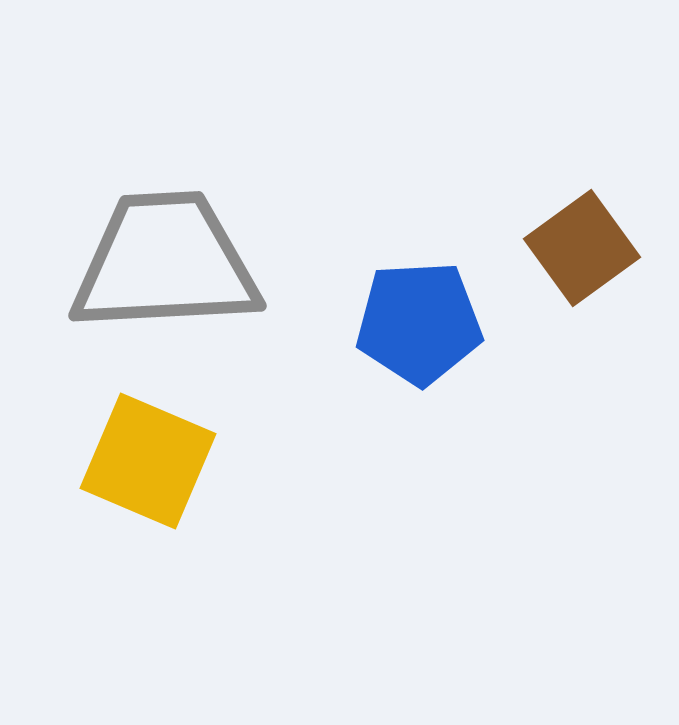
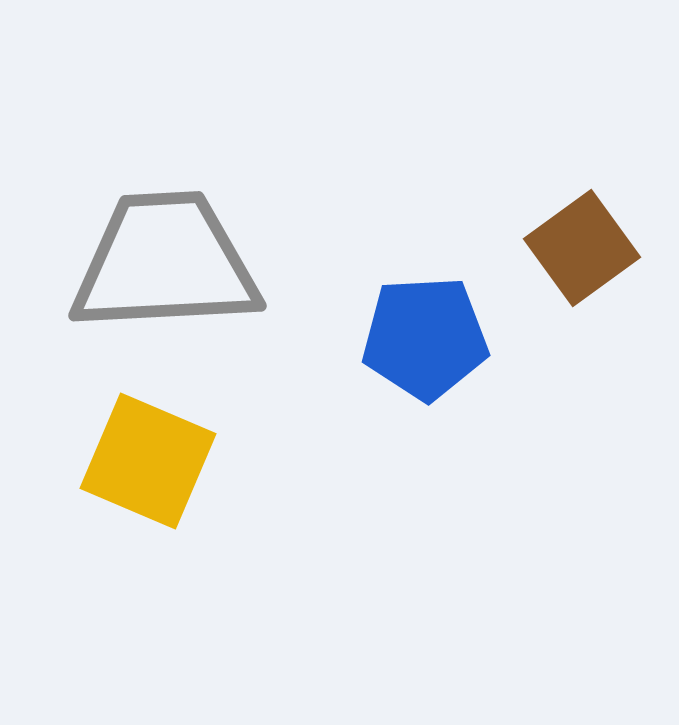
blue pentagon: moved 6 px right, 15 px down
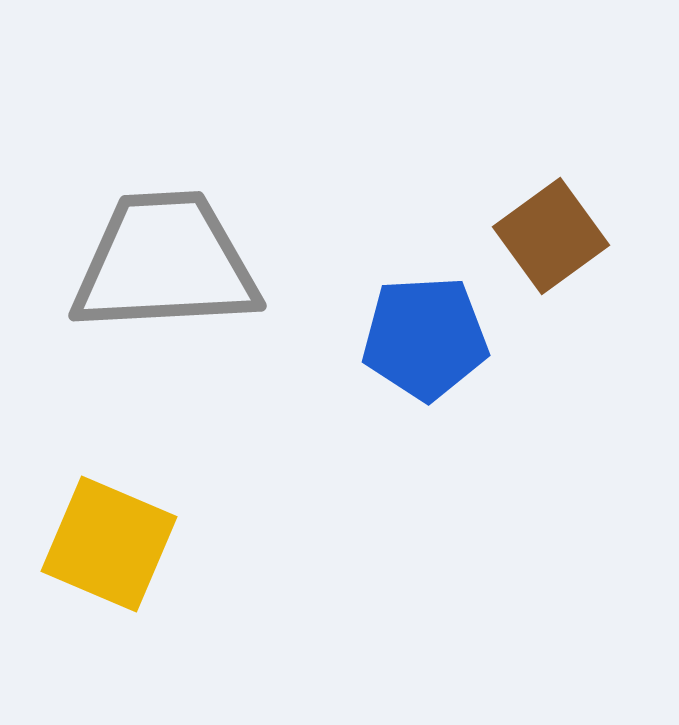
brown square: moved 31 px left, 12 px up
yellow square: moved 39 px left, 83 px down
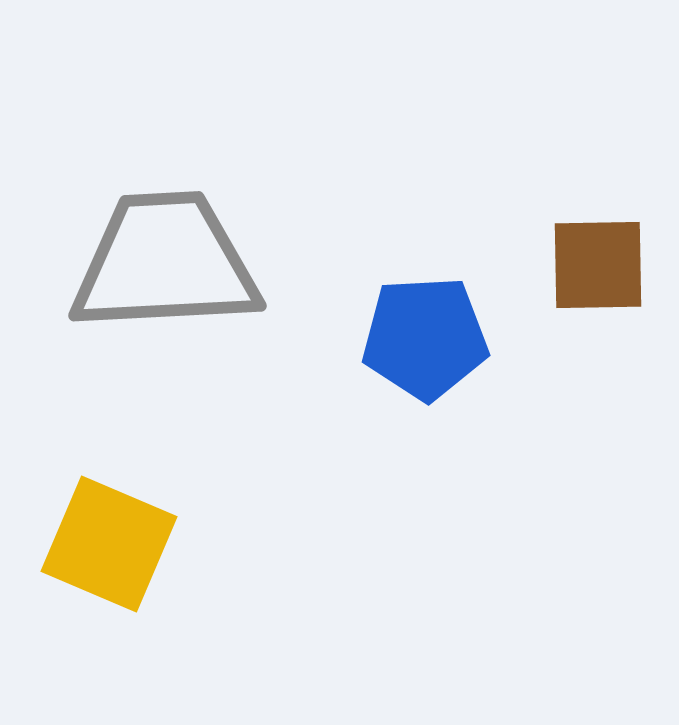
brown square: moved 47 px right, 29 px down; rotated 35 degrees clockwise
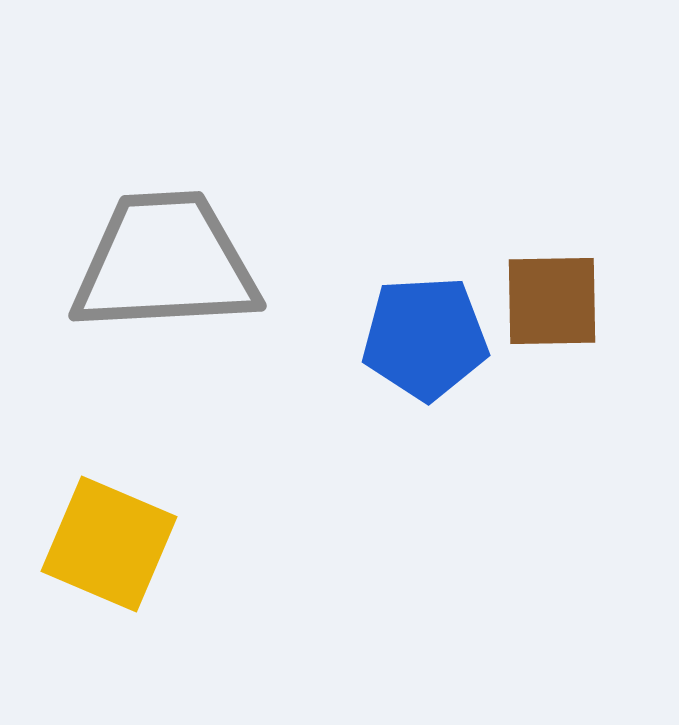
brown square: moved 46 px left, 36 px down
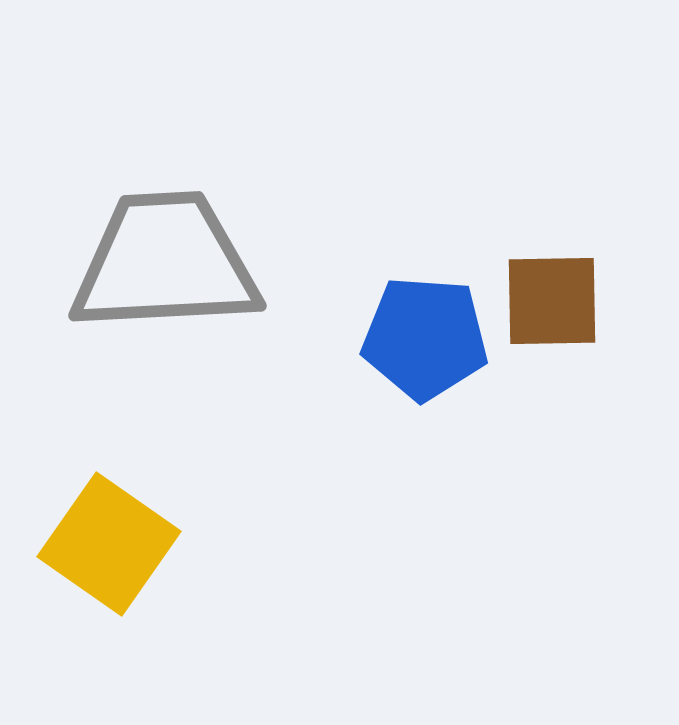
blue pentagon: rotated 7 degrees clockwise
yellow square: rotated 12 degrees clockwise
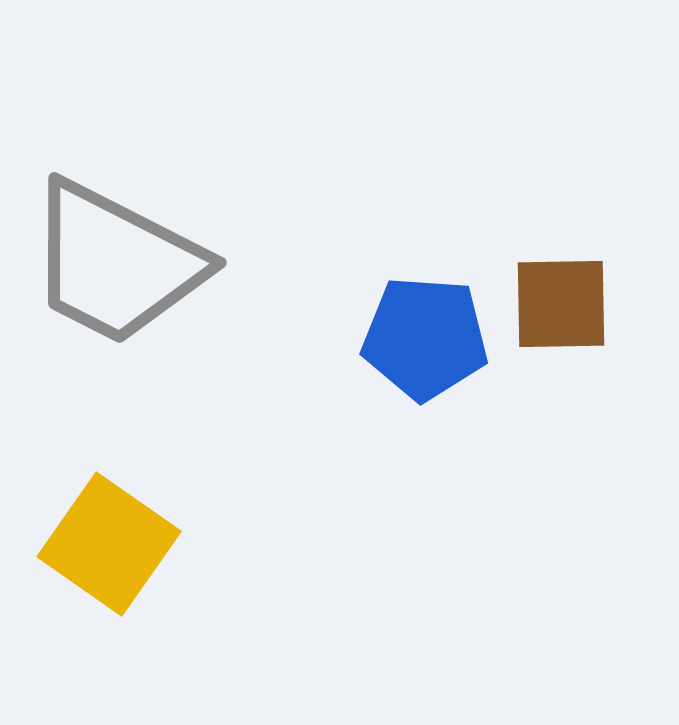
gray trapezoid: moved 49 px left; rotated 150 degrees counterclockwise
brown square: moved 9 px right, 3 px down
